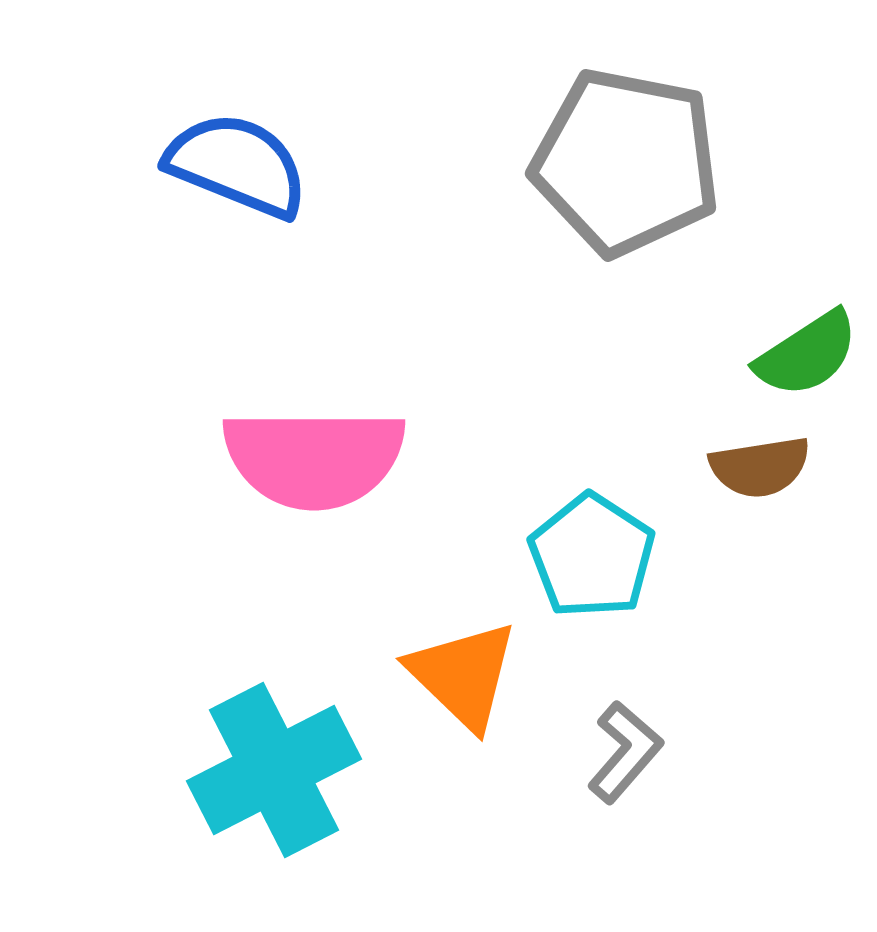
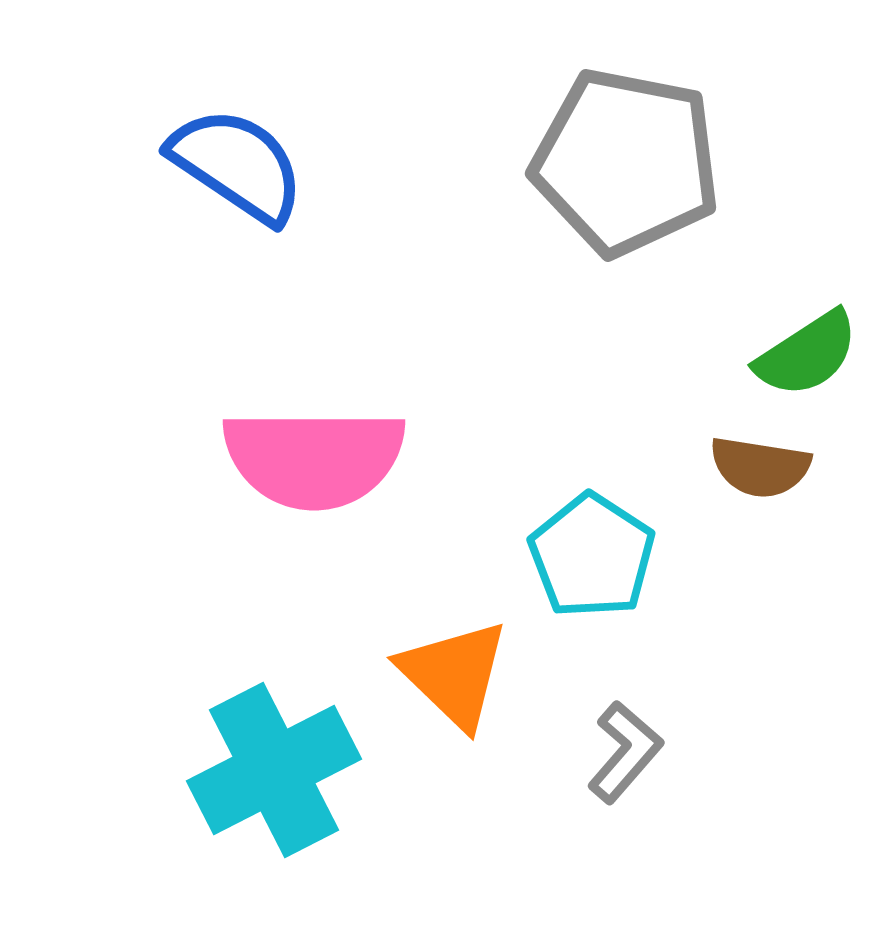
blue semicircle: rotated 12 degrees clockwise
brown semicircle: rotated 18 degrees clockwise
orange triangle: moved 9 px left, 1 px up
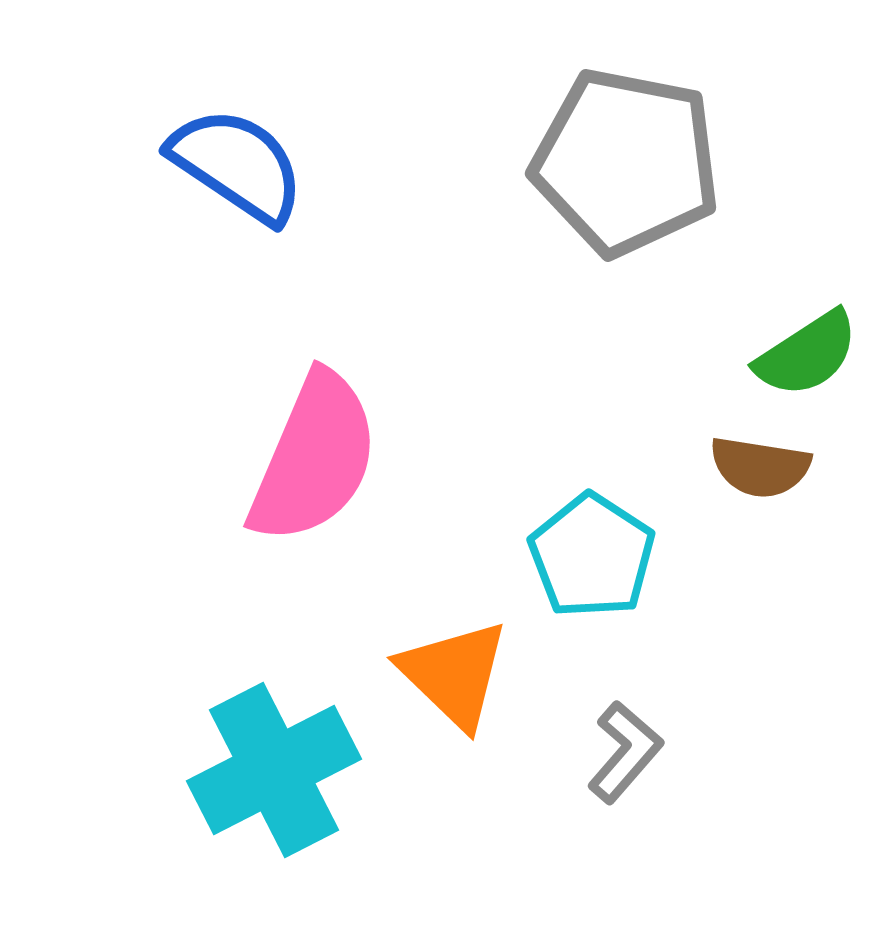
pink semicircle: rotated 67 degrees counterclockwise
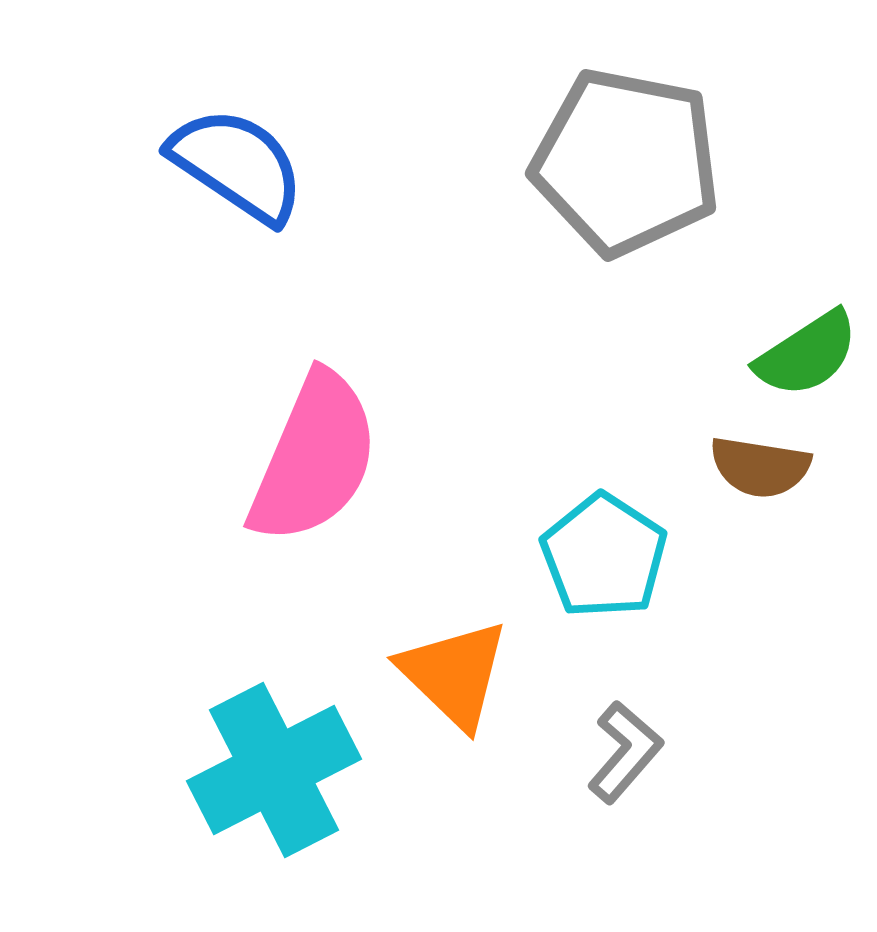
cyan pentagon: moved 12 px right
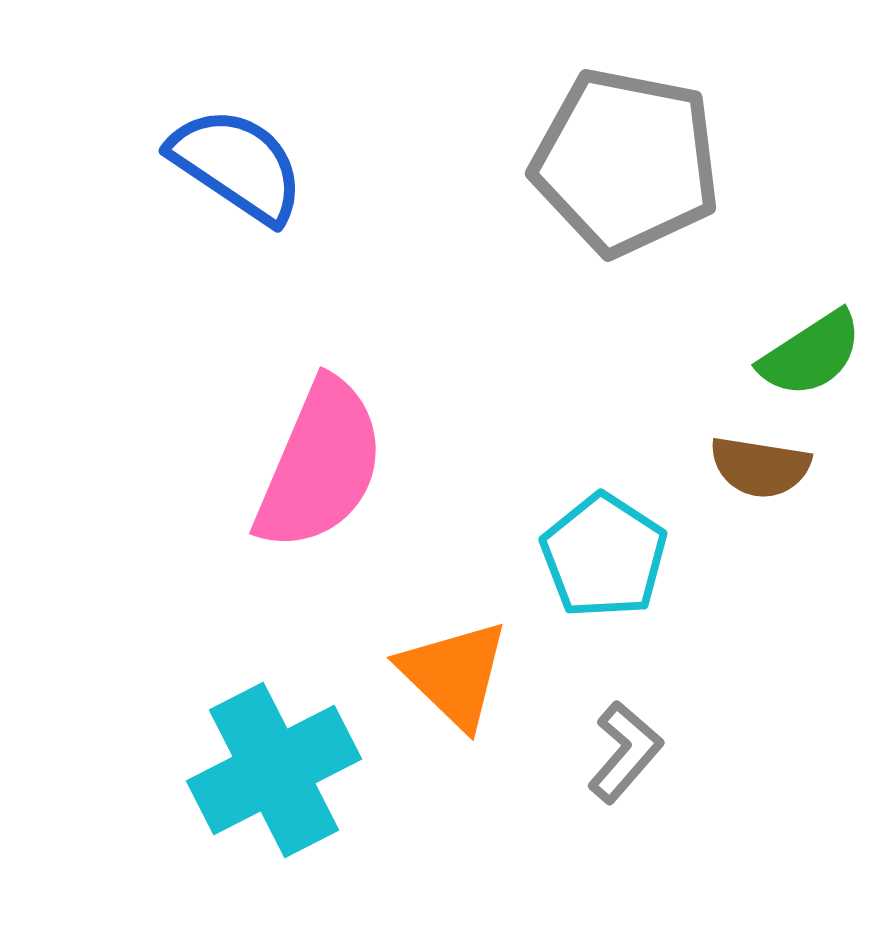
green semicircle: moved 4 px right
pink semicircle: moved 6 px right, 7 px down
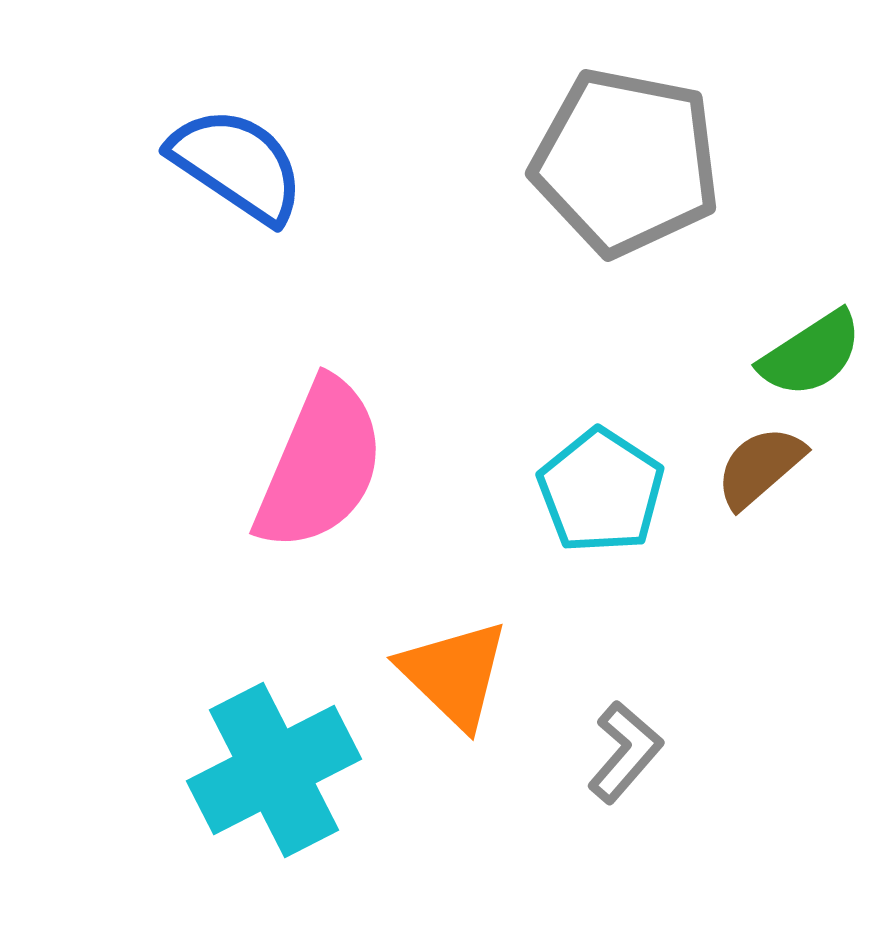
brown semicircle: rotated 130 degrees clockwise
cyan pentagon: moved 3 px left, 65 px up
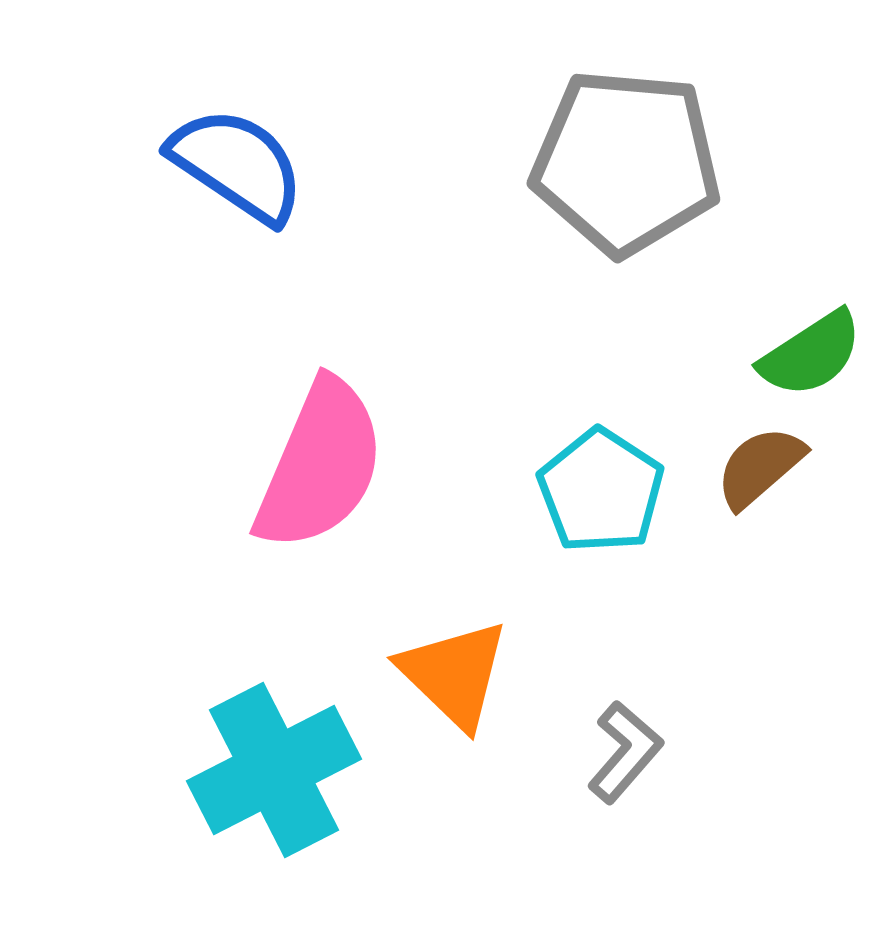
gray pentagon: rotated 6 degrees counterclockwise
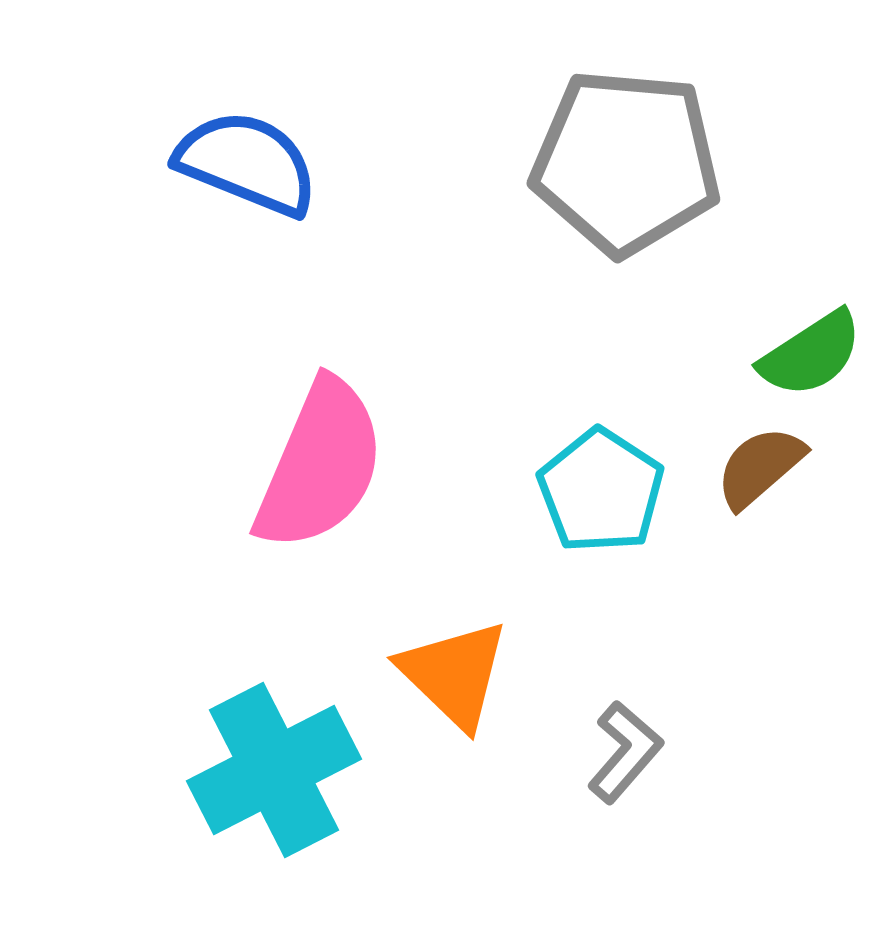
blue semicircle: moved 10 px right, 2 px up; rotated 12 degrees counterclockwise
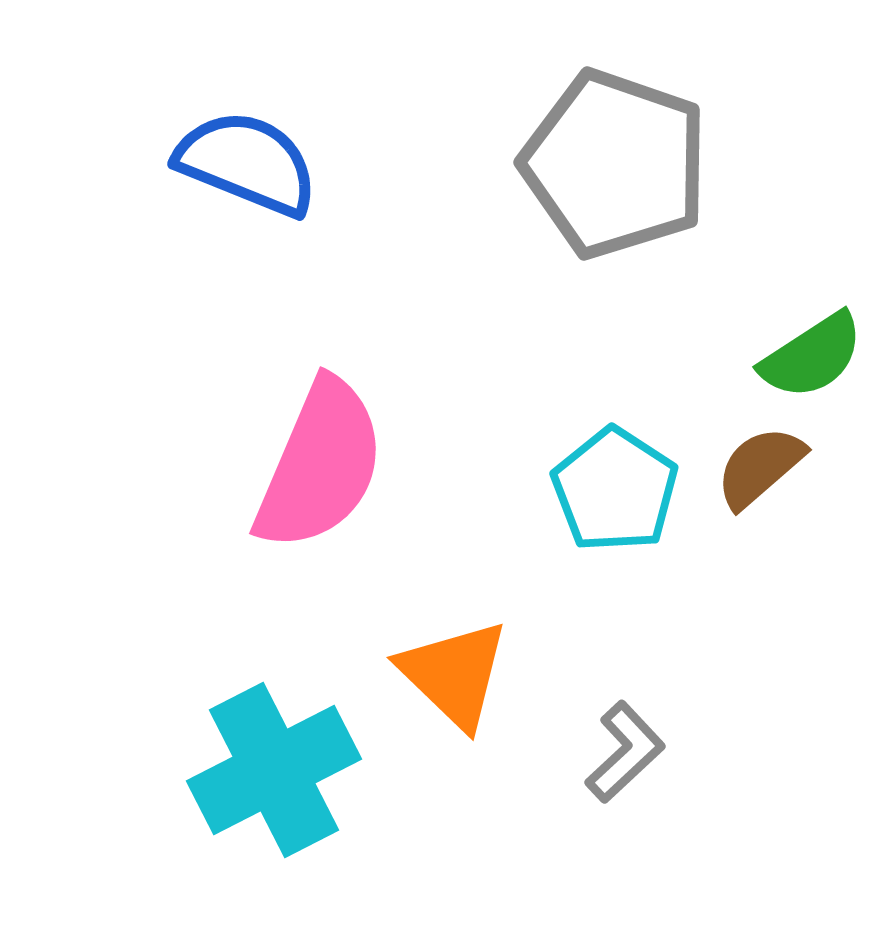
gray pentagon: moved 11 px left, 2 px down; rotated 14 degrees clockwise
green semicircle: moved 1 px right, 2 px down
cyan pentagon: moved 14 px right, 1 px up
gray L-shape: rotated 6 degrees clockwise
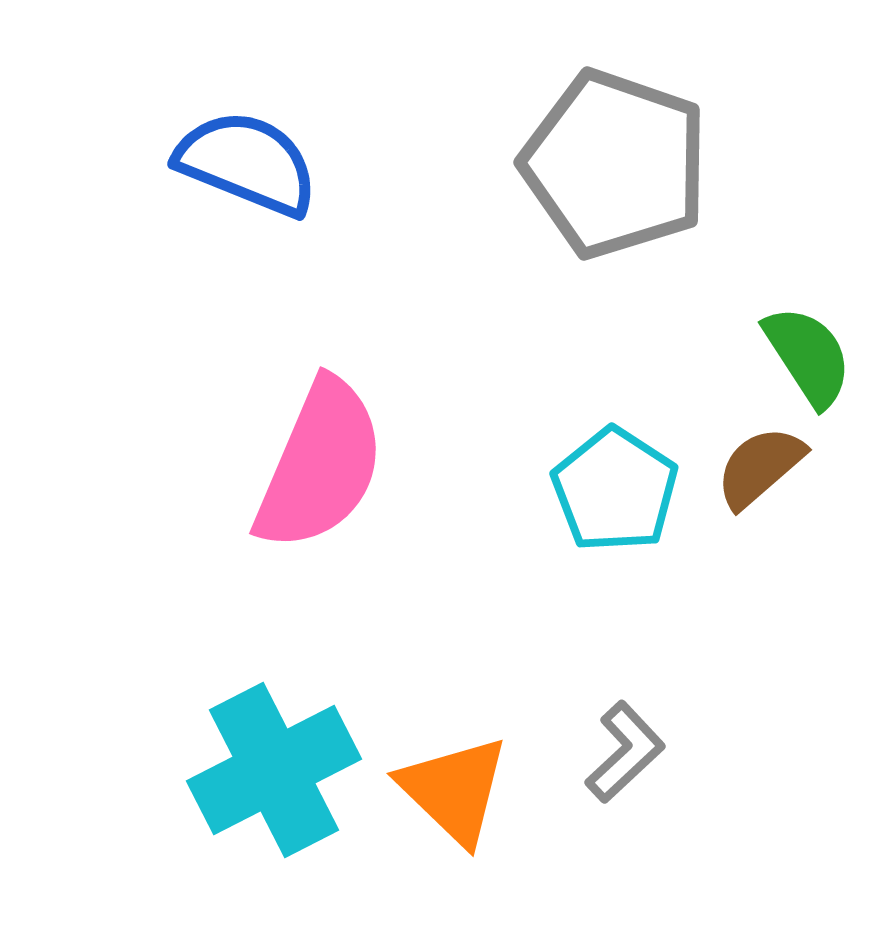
green semicircle: moved 4 px left; rotated 90 degrees counterclockwise
orange triangle: moved 116 px down
